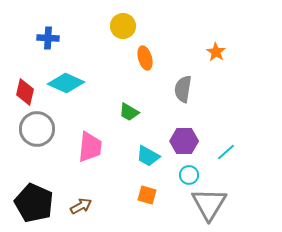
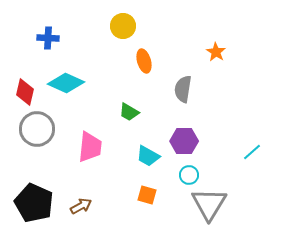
orange ellipse: moved 1 px left, 3 px down
cyan line: moved 26 px right
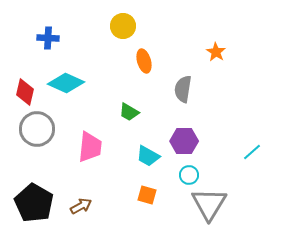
black pentagon: rotated 6 degrees clockwise
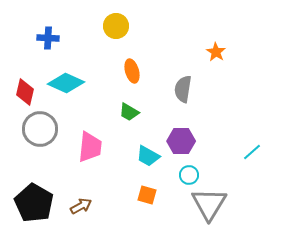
yellow circle: moved 7 px left
orange ellipse: moved 12 px left, 10 px down
gray circle: moved 3 px right
purple hexagon: moved 3 px left
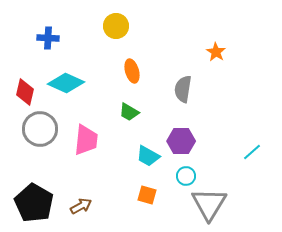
pink trapezoid: moved 4 px left, 7 px up
cyan circle: moved 3 px left, 1 px down
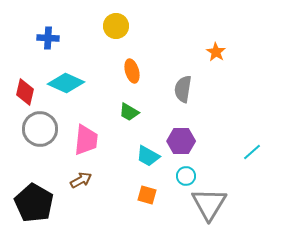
brown arrow: moved 26 px up
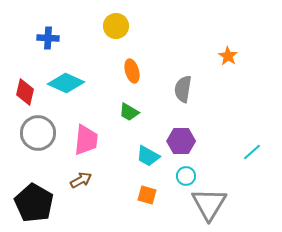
orange star: moved 12 px right, 4 px down
gray circle: moved 2 px left, 4 px down
